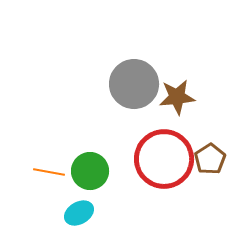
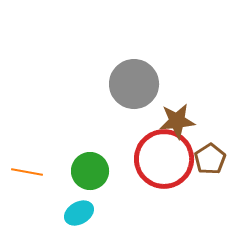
brown star: moved 24 px down
orange line: moved 22 px left
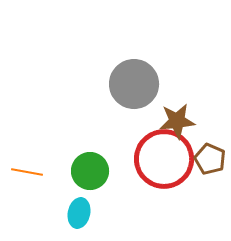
brown pentagon: rotated 16 degrees counterclockwise
cyan ellipse: rotated 48 degrees counterclockwise
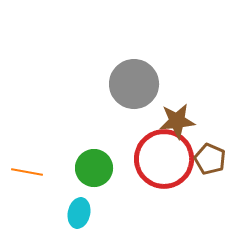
green circle: moved 4 px right, 3 px up
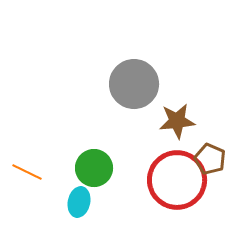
red circle: moved 13 px right, 21 px down
orange line: rotated 16 degrees clockwise
cyan ellipse: moved 11 px up
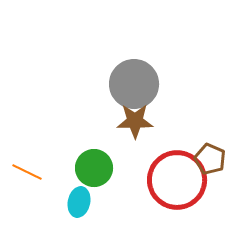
brown star: moved 42 px left; rotated 6 degrees clockwise
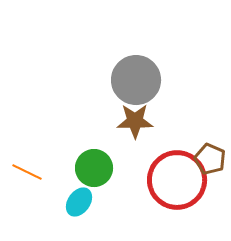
gray circle: moved 2 px right, 4 px up
cyan ellipse: rotated 24 degrees clockwise
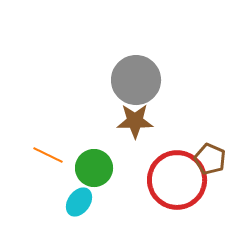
orange line: moved 21 px right, 17 px up
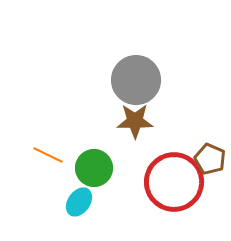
red circle: moved 3 px left, 2 px down
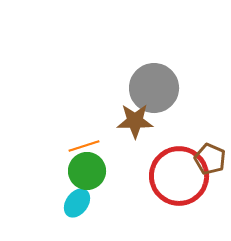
gray circle: moved 18 px right, 8 px down
orange line: moved 36 px right, 9 px up; rotated 44 degrees counterclockwise
green circle: moved 7 px left, 3 px down
red circle: moved 5 px right, 6 px up
cyan ellipse: moved 2 px left, 1 px down
